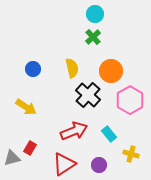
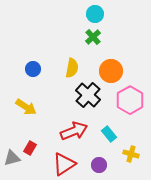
yellow semicircle: rotated 24 degrees clockwise
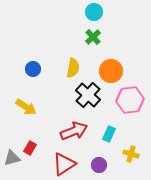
cyan circle: moved 1 px left, 2 px up
yellow semicircle: moved 1 px right
pink hexagon: rotated 24 degrees clockwise
cyan rectangle: rotated 63 degrees clockwise
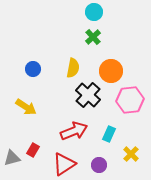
red rectangle: moved 3 px right, 2 px down
yellow cross: rotated 28 degrees clockwise
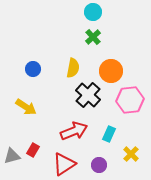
cyan circle: moved 1 px left
gray triangle: moved 2 px up
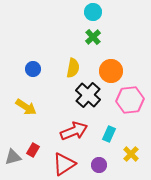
gray triangle: moved 1 px right, 1 px down
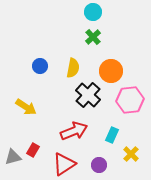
blue circle: moved 7 px right, 3 px up
cyan rectangle: moved 3 px right, 1 px down
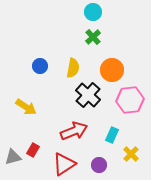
orange circle: moved 1 px right, 1 px up
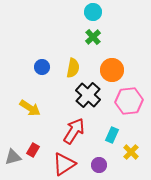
blue circle: moved 2 px right, 1 px down
pink hexagon: moved 1 px left, 1 px down
yellow arrow: moved 4 px right, 1 px down
red arrow: rotated 36 degrees counterclockwise
yellow cross: moved 2 px up
